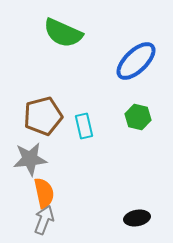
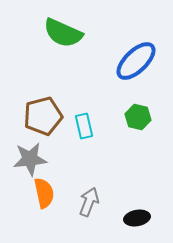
gray arrow: moved 45 px right, 18 px up
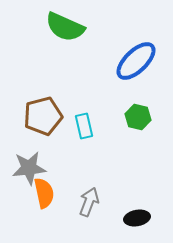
green semicircle: moved 2 px right, 6 px up
gray star: moved 1 px left, 9 px down
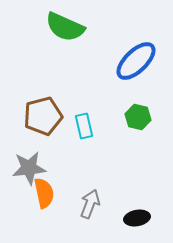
gray arrow: moved 1 px right, 2 px down
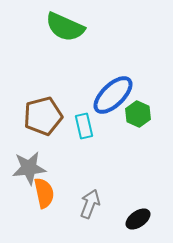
blue ellipse: moved 23 px left, 34 px down
green hexagon: moved 3 px up; rotated 10 degrees clockwise
black ellipse: moved 1 px right, 1 px down; rotated 25 degrees counterclockwise
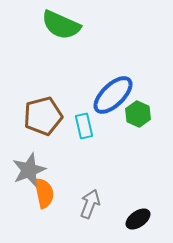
green semicircle: moved 4 px left, 2 px up
gray star: moved 2 px down; rotated 16 degrees counterclockwise
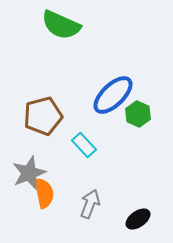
cyan rectangle: moved 19 px down; rotated 30 degrees counterclockwise
gray star: moved 3 px down
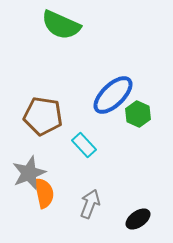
brown pentagon: rotated 24 degrees clockwise
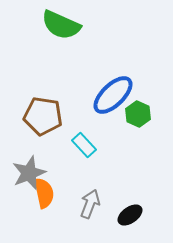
black ellipse: moved 8 px left, 4 px up
